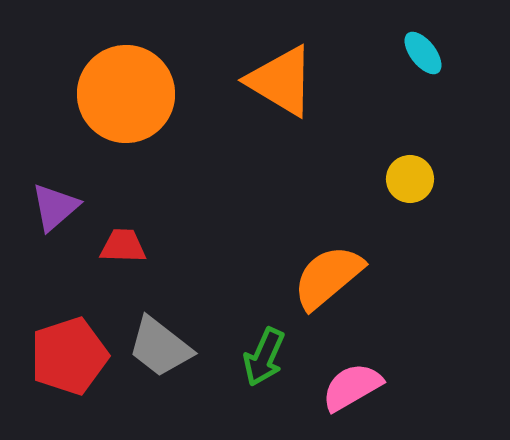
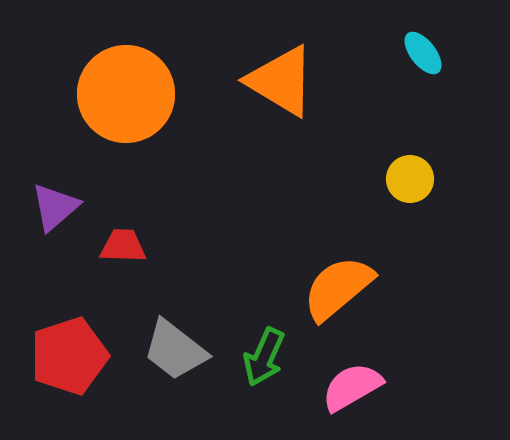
orange semicircle: moved 10 px right, 11 px down
gray trapezoid: moved 15 px right, 3 px down
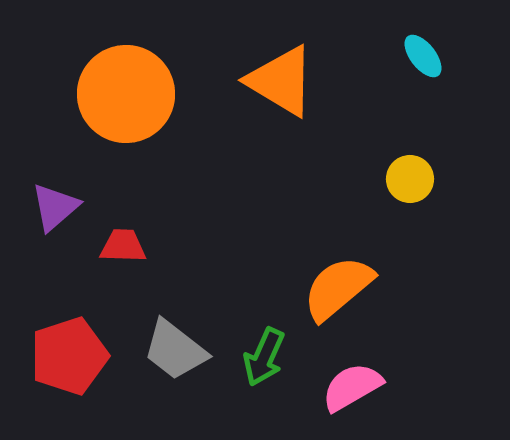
cyan ellipse: moved 3 px down
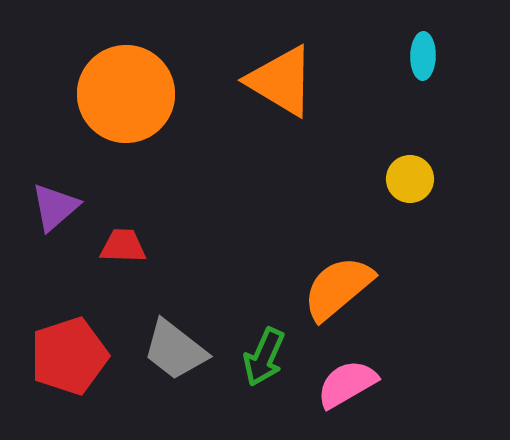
cyan ellipse: rotated 39 degrees clockwise
pink semicircle: moved 5 px left, 3 px up
